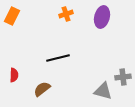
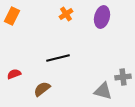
orange cross: rotated 16 degrees counterclockwise
red semicircle: moved 1 px up; rotated 112 degrees counterclockwise
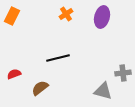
gray cross: moved 4 px up
brown semicircle: moved 2 px left, 1 px up
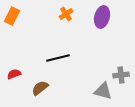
gray cross: moved 2 px left, 2 px down
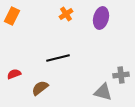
purple ellipse: moved 1 px left, 1 px down
gray triangle: moved 1 px down
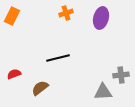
orange cross: moved 1 px up; rotated 16 degrees clockwise
gray triangle: rotated 18 degrees counterclockwise
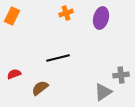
gray triangle: rotated 30 degrees counterclockwise
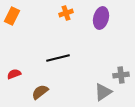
brown semicircle: moved 4 px down
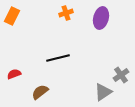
gray cross: rotated 28 degrees counterclockwise
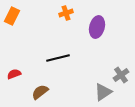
purple ellipse: moved 4 px left, 9 px down
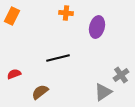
orange cross: rotated 24 degrees clockwise
